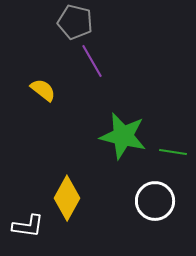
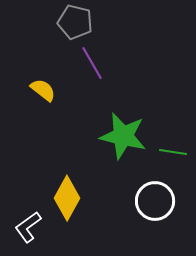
purple line: moved 2 px down
white L-shape: moved 1 px down; rotated 136 degrees clockwise
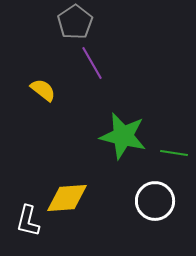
gray pentagon: rotated 24 degrees clockwise
green line: moved 1 px right, 1 px down
yellow diamond: rotated 57 degrees clockwise
white L-shape: moved 6 px up; rotated 40 degrees counterclockwise
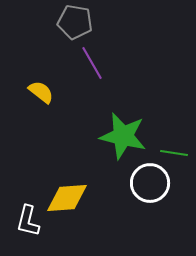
gray pentagon: rotated 28 degrees counterclockwise
yellow semicircle: moved 2 px left, 2 px down
white circle: moved 5 px left, 18 px up
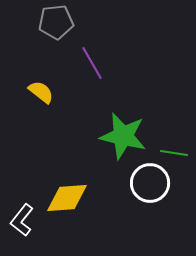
gray pentagon: moved 19 px left; rotated 16 degrees counterclockwise
white L-shape: moved 6 px left, 1 px up; rotated 24 degrees clockwise
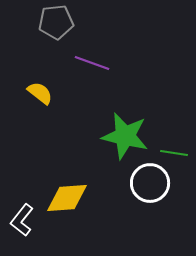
purple line: rotated 40 degrees counterclockwise
yellow semicircle: moved 1 px left, 1 px down
green star: moved 2 px right
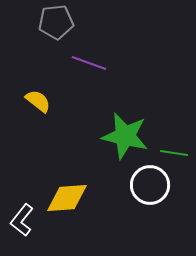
purple line: moved 3 px left
yellow semicircle: moved 2 px left, 8 px down
white circle: moved 2 px down
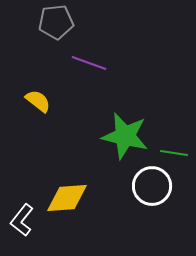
white circle: moved 2 px right, 1 px down
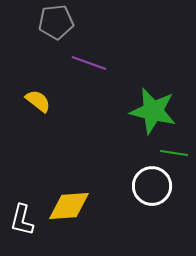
green star: moved 28 px right, 25 px up
yellow diamond: moved 2 px right, 8 px down
white L-shape: rotated 24 degrees counterclockwise
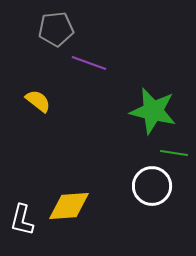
gray pentagon: moved 7 px down
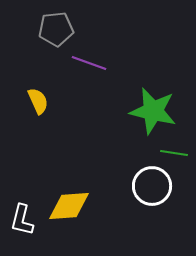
yellow semicircle: rotated 28 degrees clockwise
